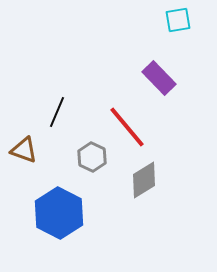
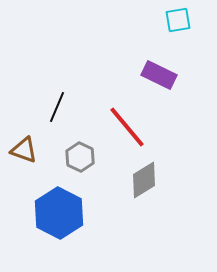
purple rectangle: moved 3 px up; rotated 20 degrees counterclockwise
black line: moved 5 px up
gray hexagon: moved 12 px left
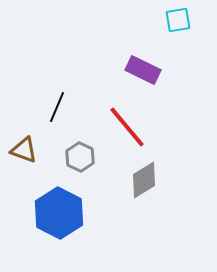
purple rectangle: moved 16 px left, 5 px up
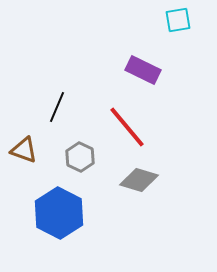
gray diamond: moved 5 px left; rotated 48 degrees clockwise
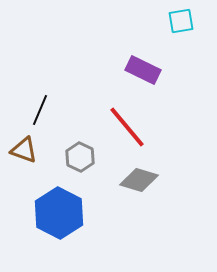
cyan square: moved 3 px right, 1 px down
black line: moved 17 px left, 3 px down
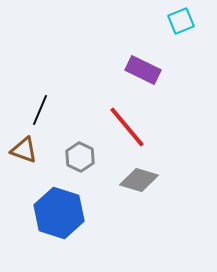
cyan square: rotated 12 degrees counterclockwise
blue hexagon: rotated 9 degrees counterclockwise
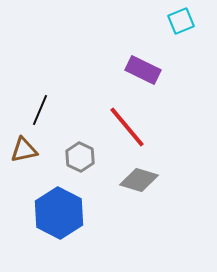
brown triangle: rotated 32 degrees counterclockwise
blue hexagon: rotated 9 degrees clockwise
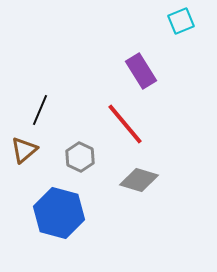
purple rectangle: moved 2 px left, 1 px down; rotated 32 degrees clockwise
red line: moved 2 px left, 3 px up
brown triangle: rotated 28 degrees counterclockwise
blue hexagon: rotated 12 degrees counterclockwise
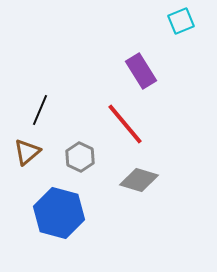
brown triangle: moved 3 px right, 2 px down
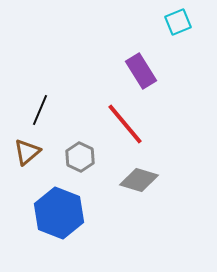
cyan square: moved 3 px left, 1 px down
blue hexagon: rotated 6 degrees clockwise
